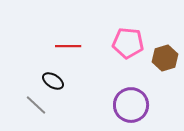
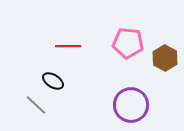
brown hexagon: rotated 15 degrees counterclockwise
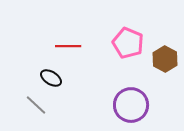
pink pentagon: rotated 16 degrees clockwise
brown hexagon: moved 1 px down
black ellipse: moved 2 px left, 3 px up
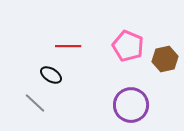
pink pentagon: moved 3 px down
brown hexagon: rotated 20 degrees clockwise
black ellipse: moved 3 px up
gray line: moved 1 px left, 2 px up
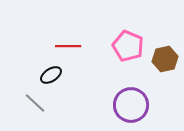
black ellipse: rotated 65 degrees counterclockwise
